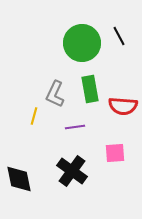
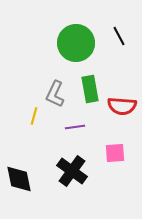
green circle: moved 6 px left
red semicircle: moved 1 px left
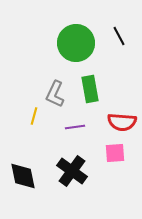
red semicircle: moved 16 px down
black diamond: moved 4 px right, 3 px up
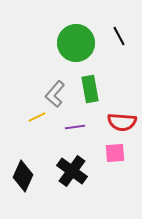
gray L-shape: rotated 16 degrees clockwise
yellow line: moved 3 px right, 1 px down; rotated 48 degrees clockwise
black diamond: rotated 36 degrees clockwise
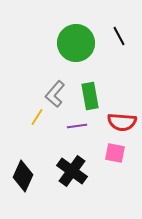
green rectangle: moved 7 px down
yellow line: rotated 30 degrees counterclockwise
purple line: moved 2 px right, 1 px up
pink square: rotated 15 degrees clockwise
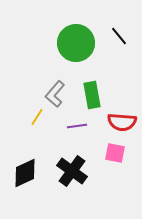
black line: rotated 12 degrees counterclockwise
green rectangle: moved 2 px right, 1 px up
black diamond: moved 2 px right, 3 px up; rotated 40 degrees clockwise
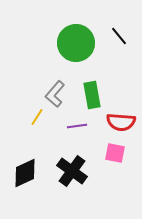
red semicircle: moved 1 px left
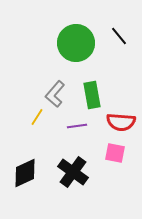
black cross: moved 1 px right, 1 px down
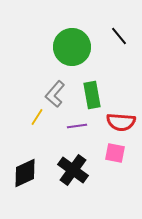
green circle: moved 4 px left, 4 px down
black cross: moved 2 px up
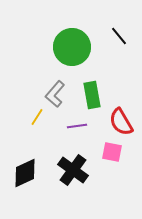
red semicircle: rotated 56 degrees clockwise
pink square: moved 3 px left, 1 px up
